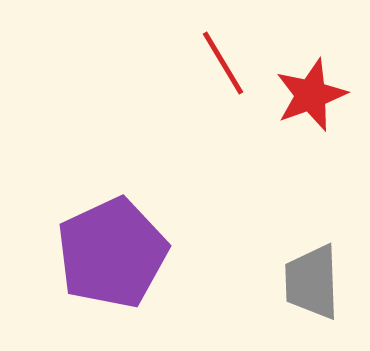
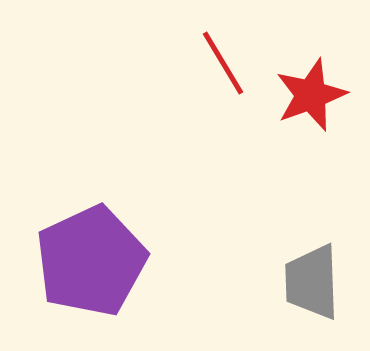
purple pentagon: moved 21 px left, 8 px down
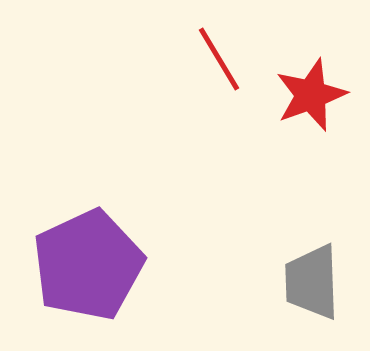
red line: moved 4 px left, 4 px up
purple pentagon: moved 3 px left, 4 px down
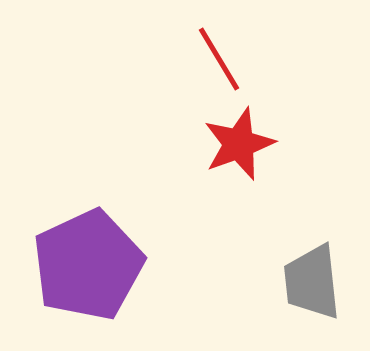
red star: moved 72 px left, 49 px down
gray trapezoid: rotated 4 degrees counterclockwise
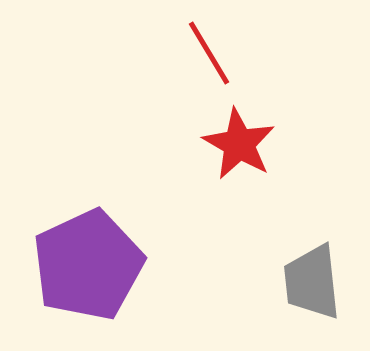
red line: moved 10 px left, 6 px up
red star: rotated 22 degrees counterclockwise
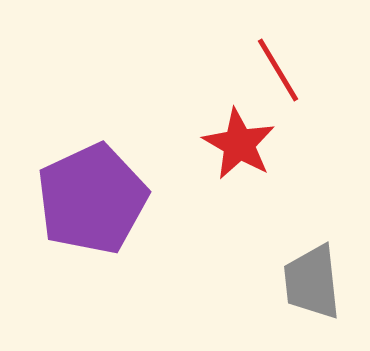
red line: moved 69 px right, 17 px down
purple pentagon: moved 4 px right, 66 px up
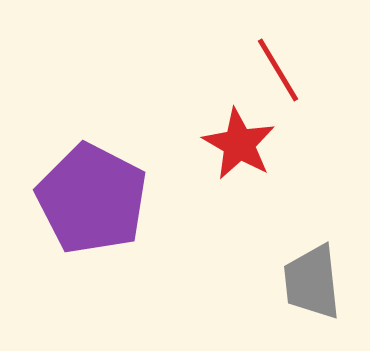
purple pentagon: rotated 20 degrees counterclockwise
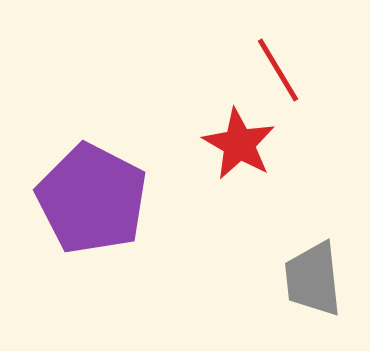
gray trapezoid: moved 1 px right, 3 px up
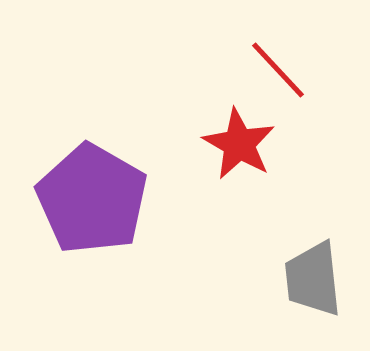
red line: rotated 12 degrees counterclockwise
purple pentagon: rotated 3 degrees clockwise
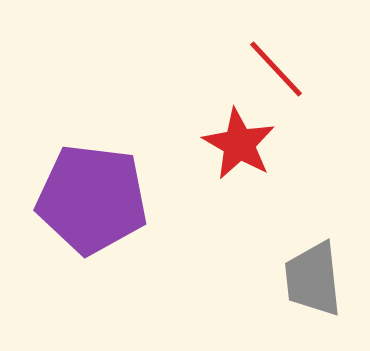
red line: moved 2 px left, 1 px up
purple pentagon: rotated 23 degrees counterclockwise
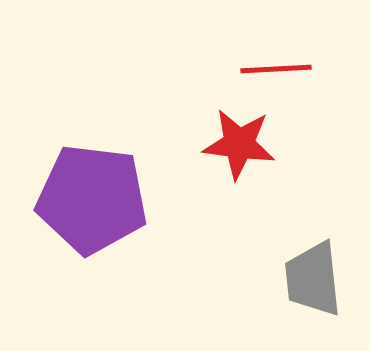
red line: rotated 50 degrees counterclockwise
red star: rotated 22 degrees counterclockwise
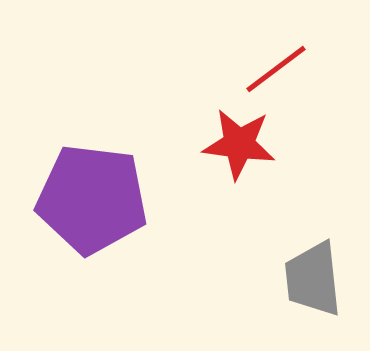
red line: rotated 34 degrees counterclockwise
